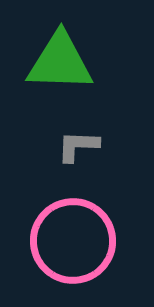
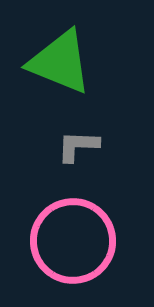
green triangle: rotated 20 degrees clockwise
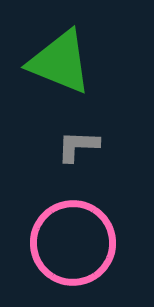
pink circle: moved 2 px down
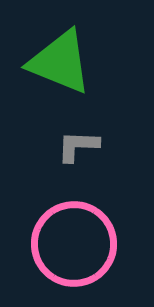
pink circle: moved 1 px right, 1 px down
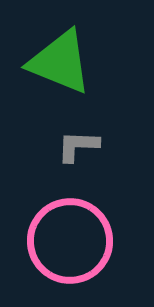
pink circle: moved 4 px left, 3 px up
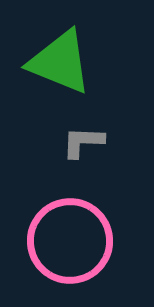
gray L-shape: moved 5 px right, 4 px up
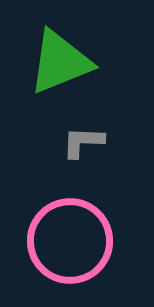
green triangle: rotated 44 degrees counterclockwise
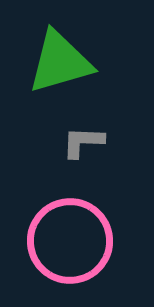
green triangle: rotated 6 degrees clockwise
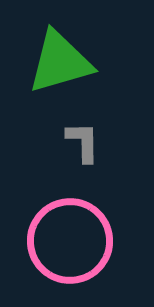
gray L-shape: rotated 87 degrees clockwise
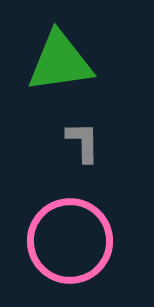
green triangle: rotated 8 degrees clockwise
